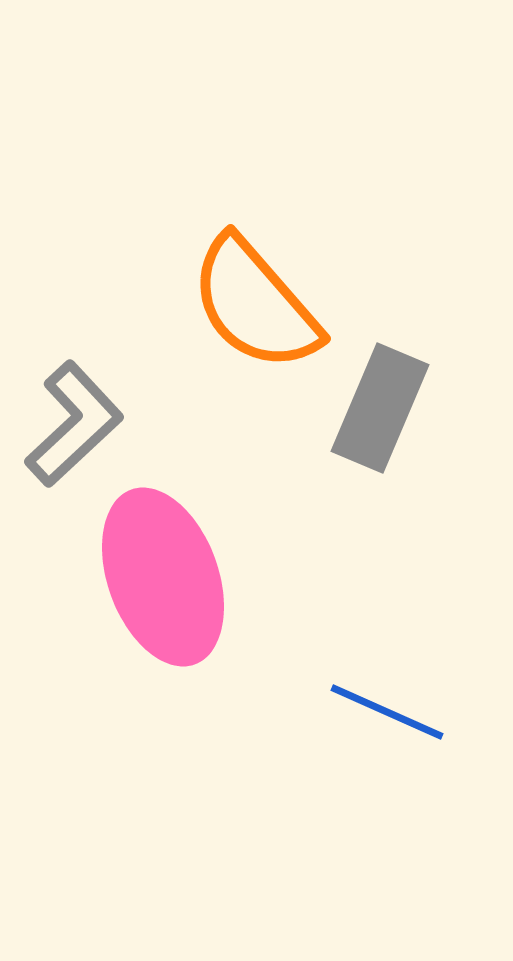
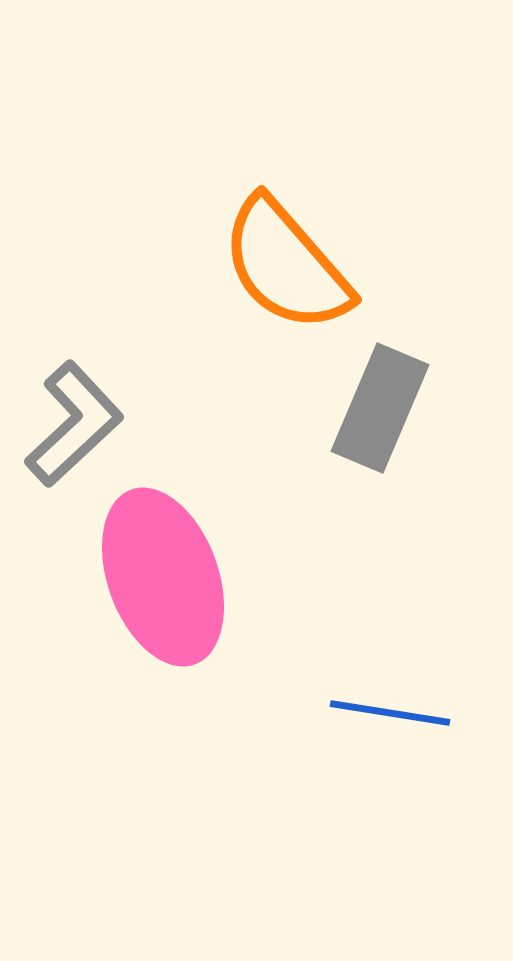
orange semicircle: moved 31 px right, 39 px up
blue line: moved 3 px right, 1 px down; rotated 15 degrees counterclockwise
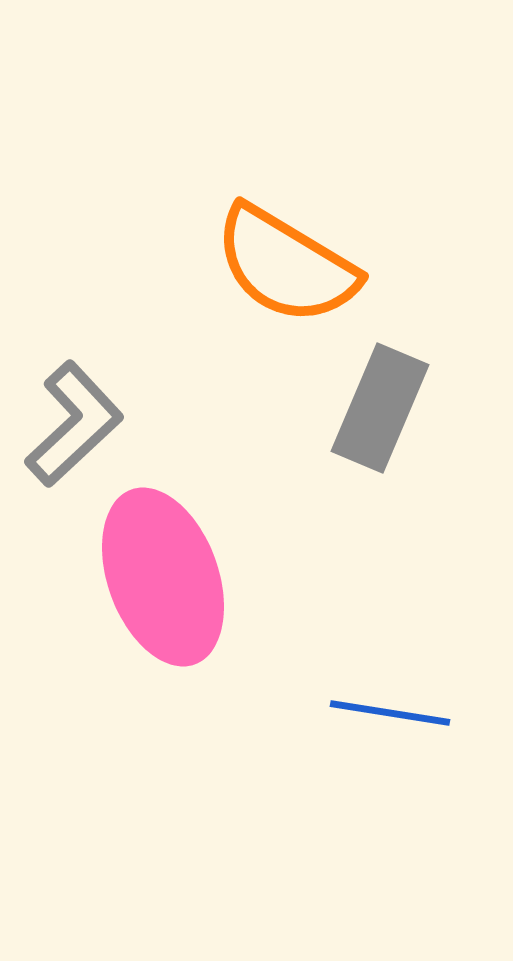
orange semicircle: rotated 18 degrees counterclockwise
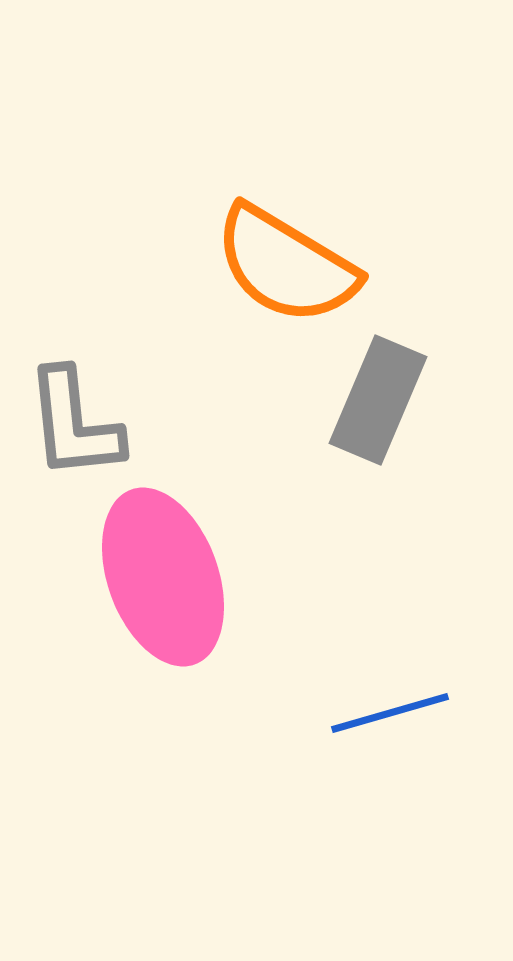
gray rectangle: moved 2 px left, 8 px up
gray L-shape: rotated 127 degrees clockwise
blue line: rotated 25 degrees counterclockwise
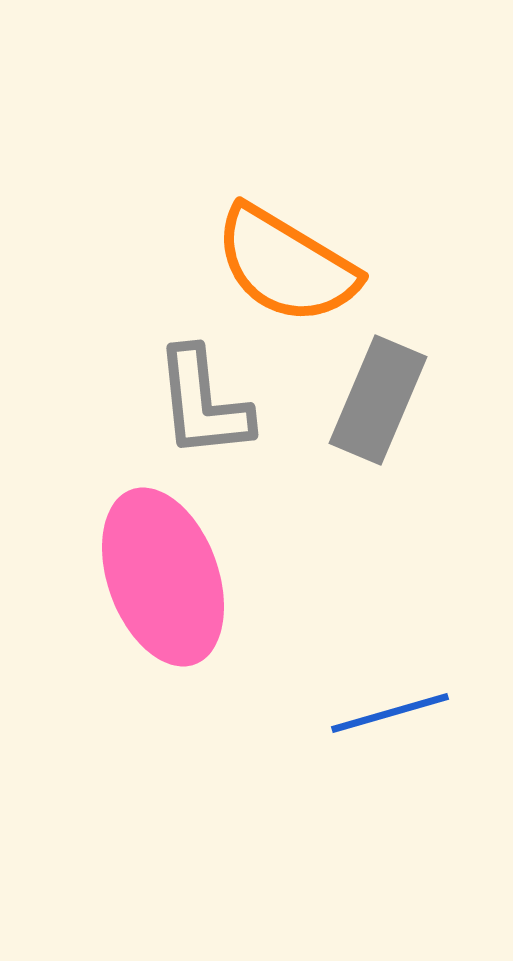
gray L-shape: moved 129 px right, 21 px up
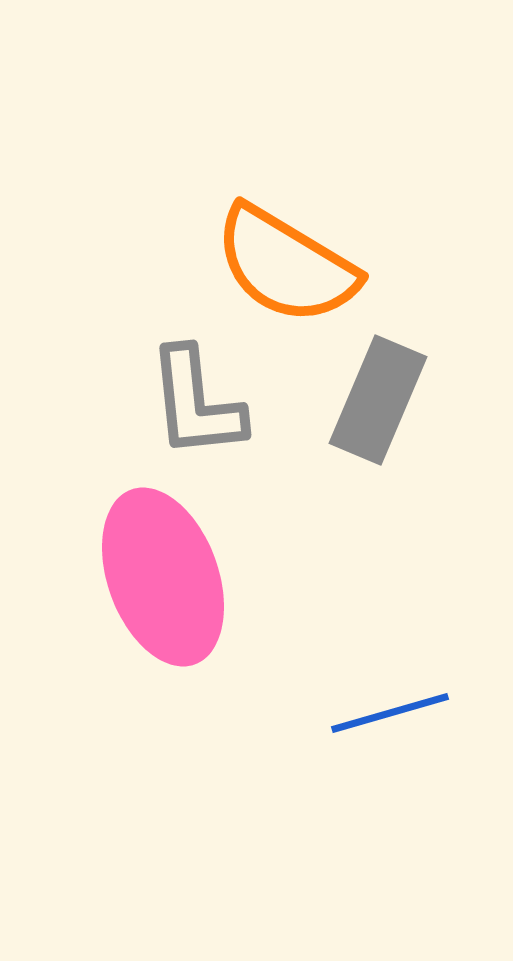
gray L-shape: moved 7 px left
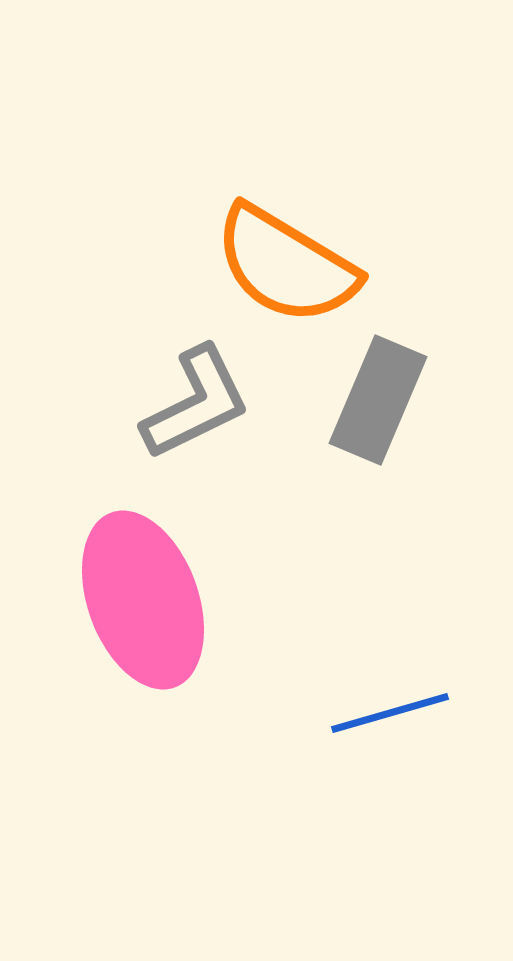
gray L-shape: rotated 110 degrees counterclockwise
pink ellipse: moved 20 px left, 23 px down
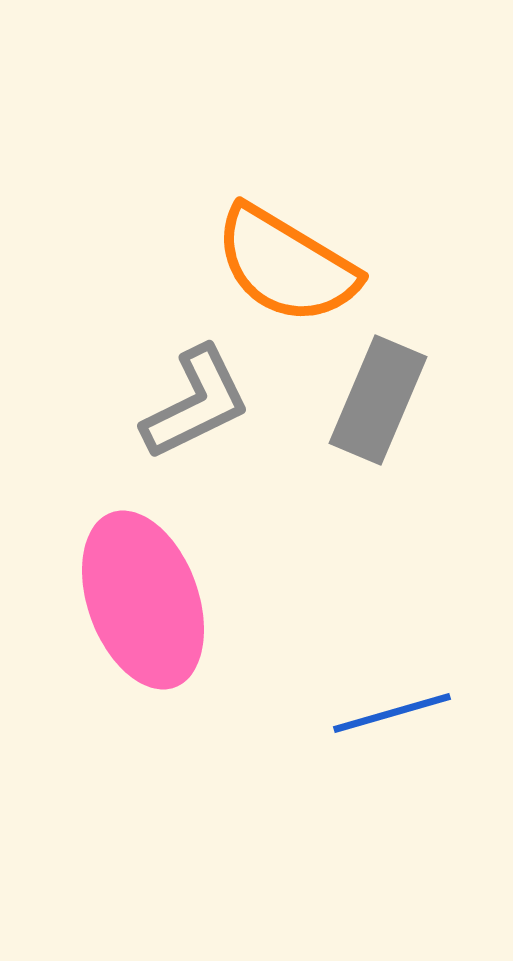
blue line: moved 2 px right
